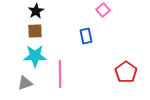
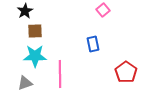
black star: moved 11 px left
blue rectangle: moved 7 px right, 8 px down
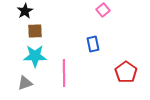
pink line: moved 4 px right, 1 px up
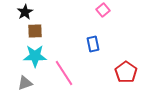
black star: moved 1 px down
pink line: rotated 32 degrees counterclockwise
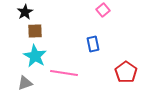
cyan star: rotated 30 degrees clockwise
pink line: rotated 48 degrees counterclockwise
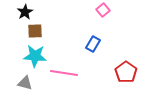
blue rectangle: rotated 42 degrees clockwise
cyan star: rotated 25 degrees counterclockwise
gray triangle: rotated 35 degrees clockwise
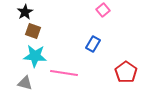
brown square: moved 2 px left; rotated 21 degrees clockwise
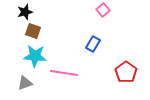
black star: rotated 14 degrees clockwise
gray triangle: rotated 35 degrees counterclockwise
